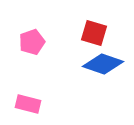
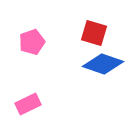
pink rectangle: rotated 40 degrees counterclockwise
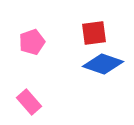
red square: rotated 24 degrees counterclockwise
pink rectangle: moved 1 px right, 2 px up; rotated 75 degrees clockwise
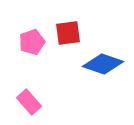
red square: moved 26 px left
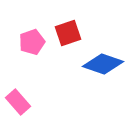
red square: rotated 12 degrees counterclockwise
pink rectangle: moved 11 px left
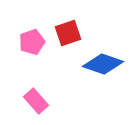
pink rectangle: moved 18 px right, 1 px up
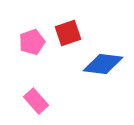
blue diamond: rotated 12 degrees counterclockwise
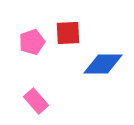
red square: rotated 16 degrees clockwise
blue diamond: rotated 6 degrees counterclockwise
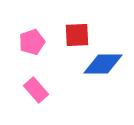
red square: moved 9 px right, 2 px down
pink rectangle: moved 11 px up
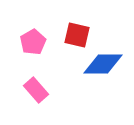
red square: rotated 16 degrees clockwise
pink pentagon: moved 1 px right; rotated 10 degrees counterclockwise
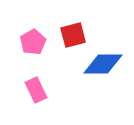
red square: moved 4 px left; rotated 28 degrees counterclockwise
pink rectangle: rotated 15 degrees clockwise
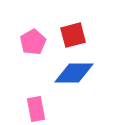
blue diamond: moved 29 px left, 9 px down
pink rectangle: moved 19 px down; rotated 15 degrees clockwise
